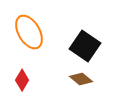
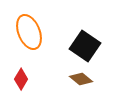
orange ellipse: rotated 8 degrees clockwise
red diamond: moved 1 px left, 1 px up
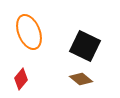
black square: rotated 8 degrees counterclockwise
red diamond: rotated 10 degrees clockwise
